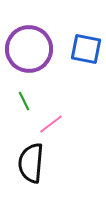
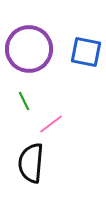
blue square: moved 3 px down
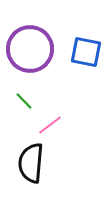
purple circle: moved 1 px right
green line: rotated 18 degrees counterclockwise
pink line: moved 1 px left, 1 px down
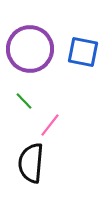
blue square: moved 3 px left
pink line: rotated 15 degrees counterclockwise
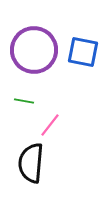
purple circle: moved 4 px right, 1 px down
green line: rotated 36 degrees counterclockwise
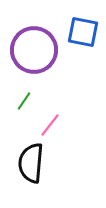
blue square: moved 20 px up
green line: rotated 66 degrees counterclockwise
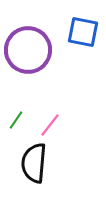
purple circle: moved 6 px left
green line: moved 8 px left, 19 px down
black semicircle: moved 3 px right
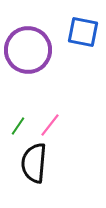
green line: moved 2 px right, 6 px down
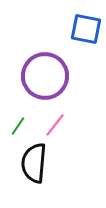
blue square: moved 3 px right, 3 px up
purple circle: moved 17 px right, 26 px down
pink line: moved 5 px right
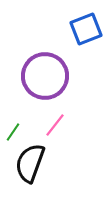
blue square: rotated 32 degrees counterclockwise
green line: moved 5 px left, 6 px down
black semicircle: moved 4 px left; rotated 15 degrees clockwise
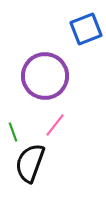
green line: rotated 54 degrees counterclockwise
